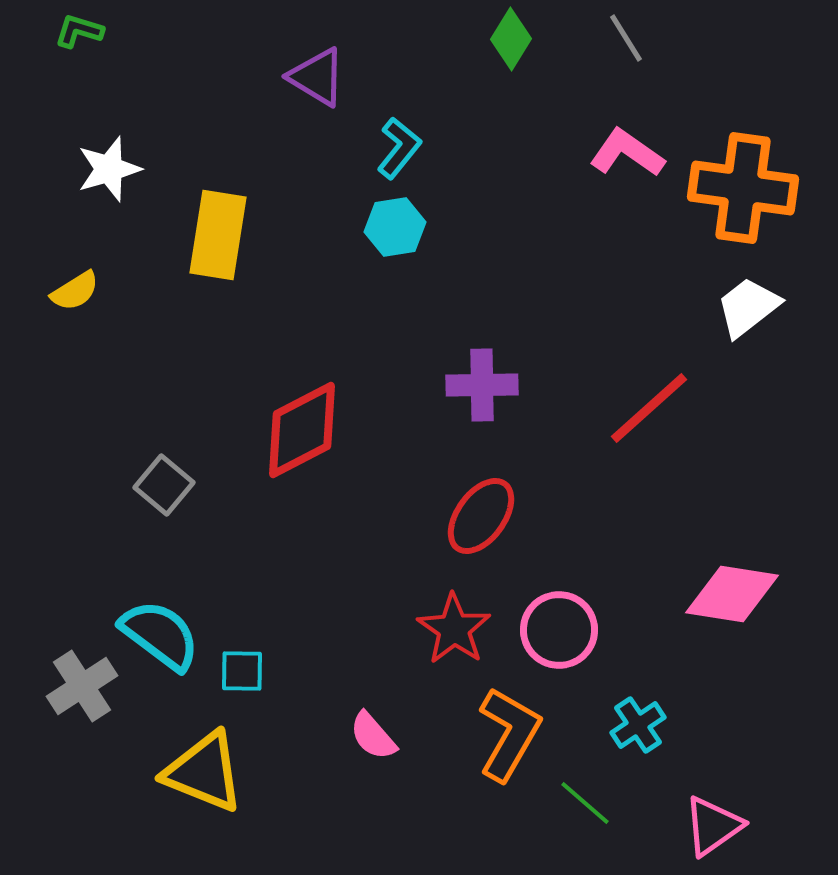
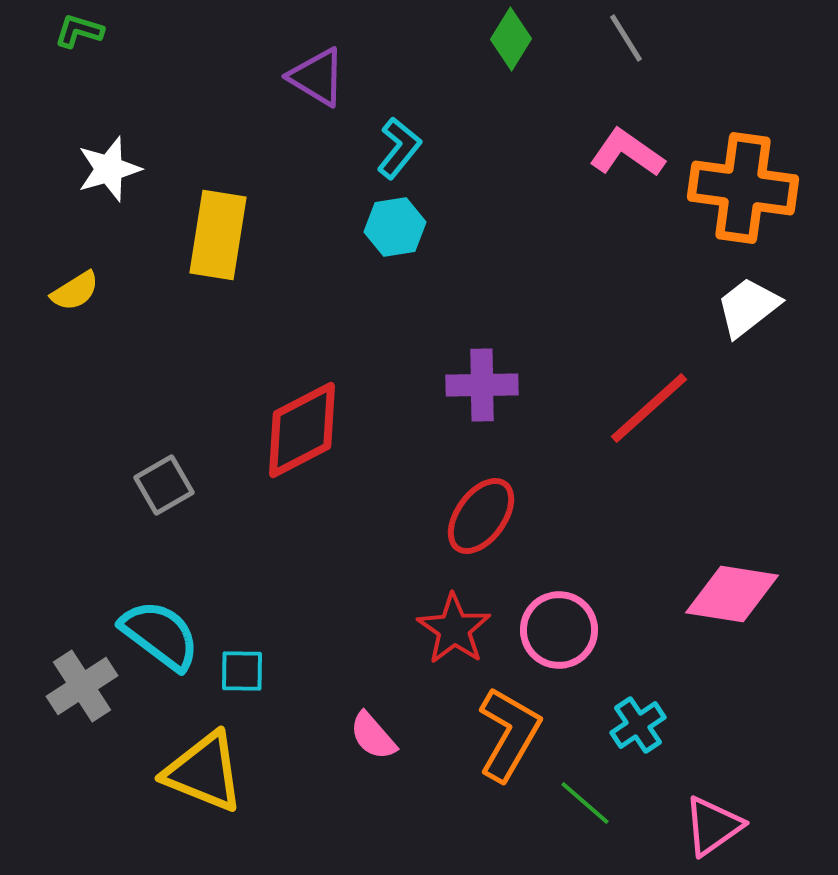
gray square: rotated 20 degrees clockwise
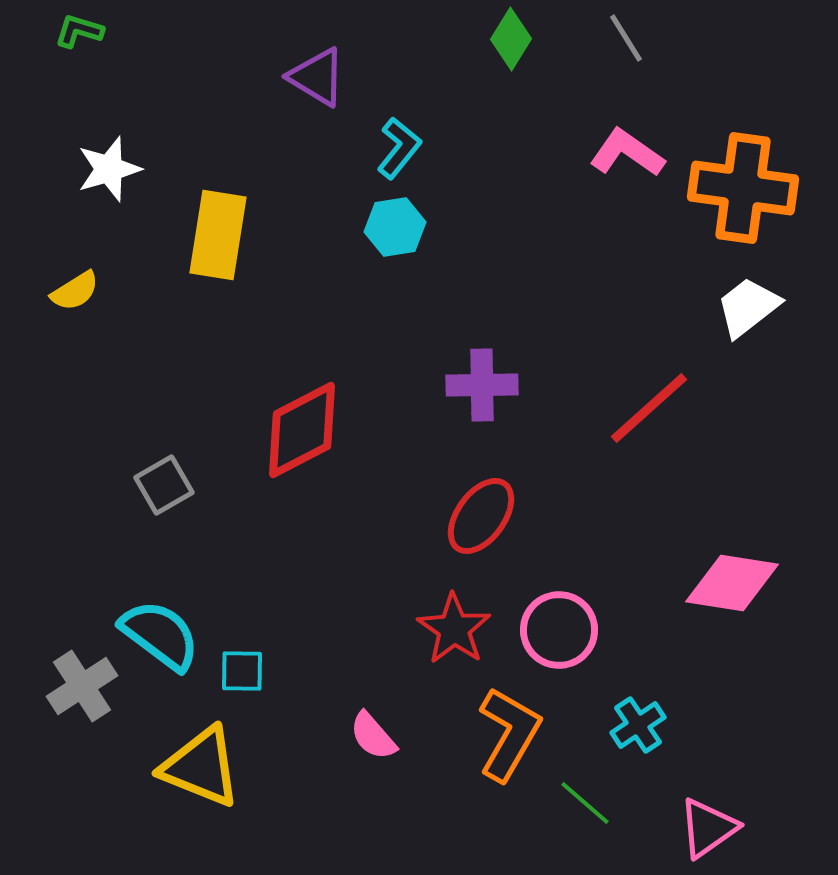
pink diamond: moved 11 px up
yellow triangle: moved 3 px left, 5 px up
pink triangle: moved 5 px left, 2 px down
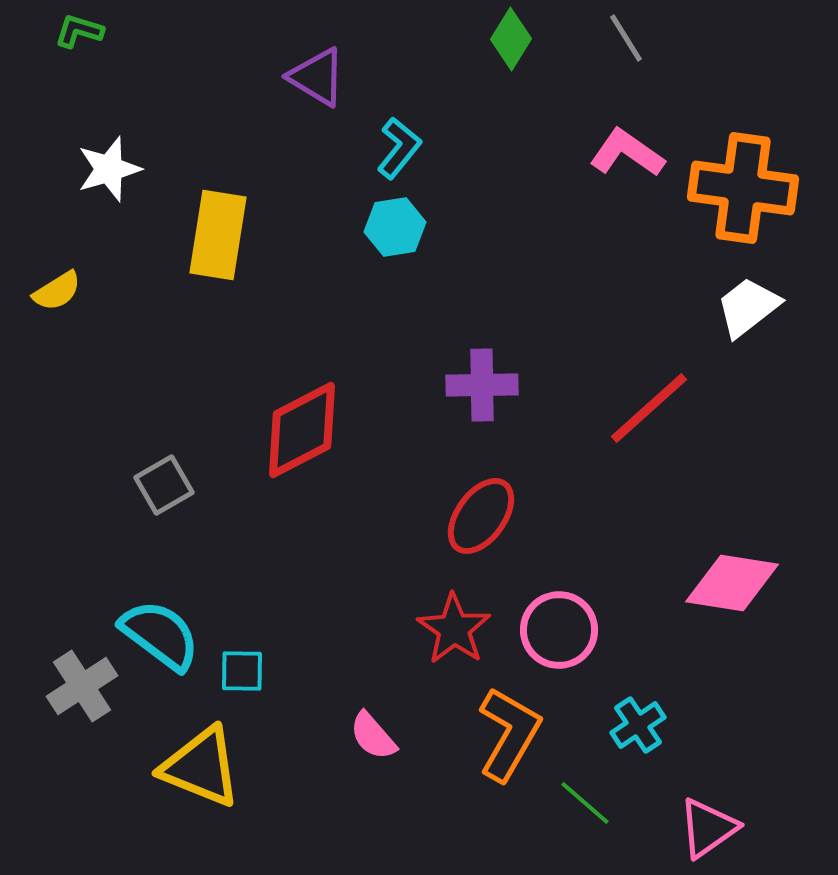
yellow semicircle: moved 18 px left
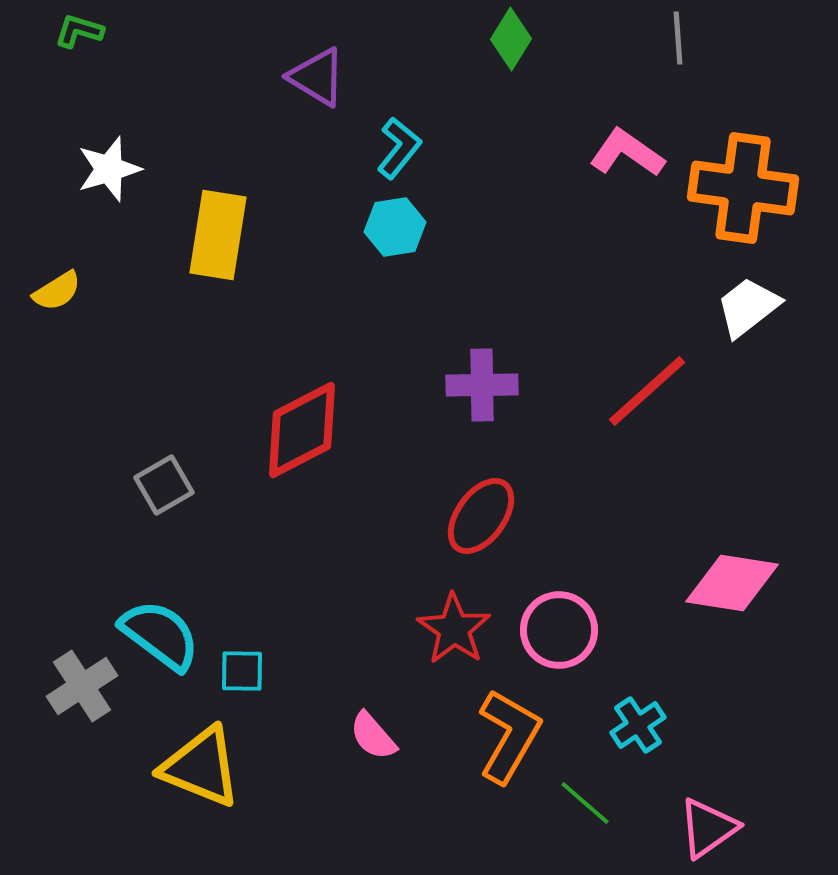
gray line: moved 52 px right; rotated 28 degrees clockwise
red line: moved 2 px left, 17 px up
orange L-shape: moved 2 px down
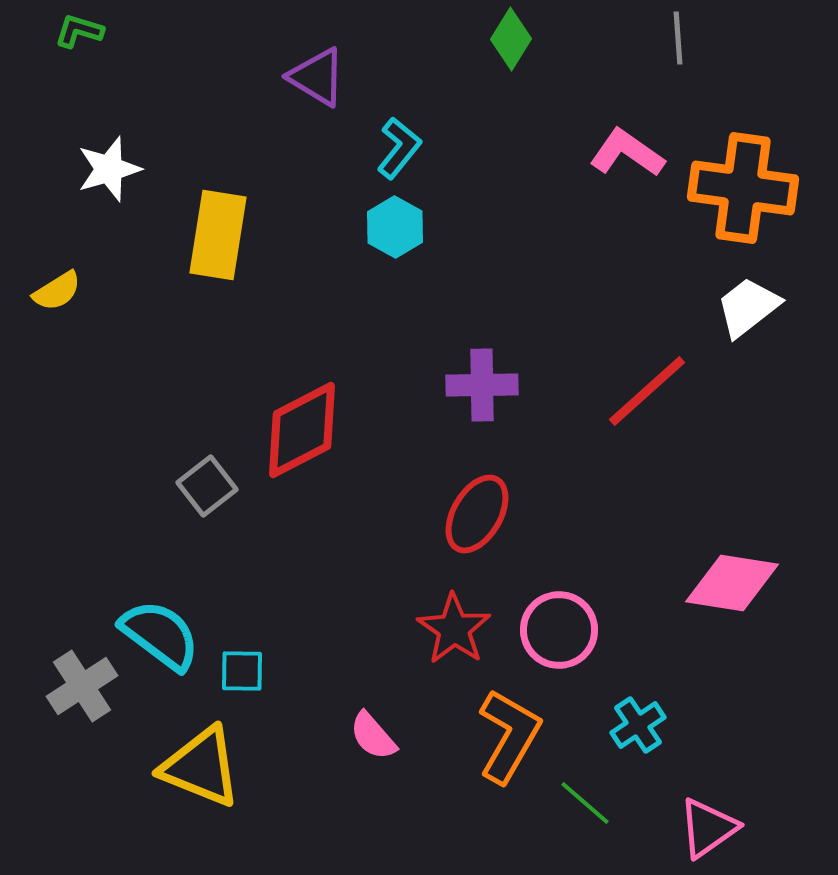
cyan hexagon: rotated 22 degrees counterclockwise
gray square: moved 43 px right, 1 px down; rotated 8 degrees counterclockwise
red ellipse: moved 4 px left, 2 px up; rotated 6 degrees counterclockwise
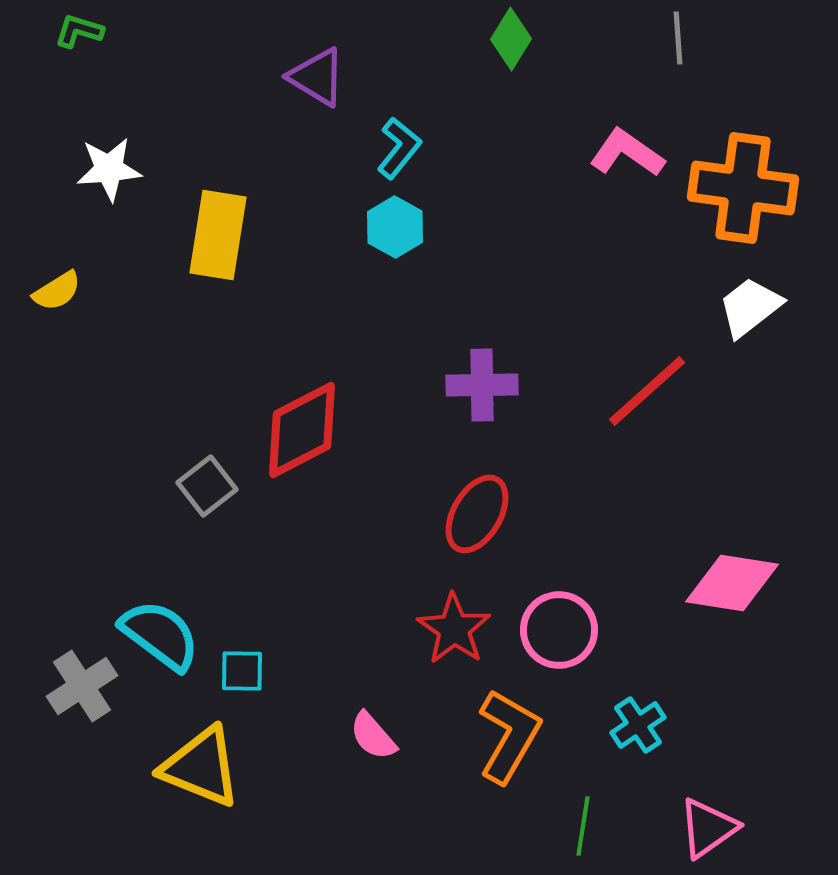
white star: rotated 12 degrees clockwise
white trapezoid: moved 2 px right
green line: moved 2 px left, 23 px down; rotated 58 degrees clockwise
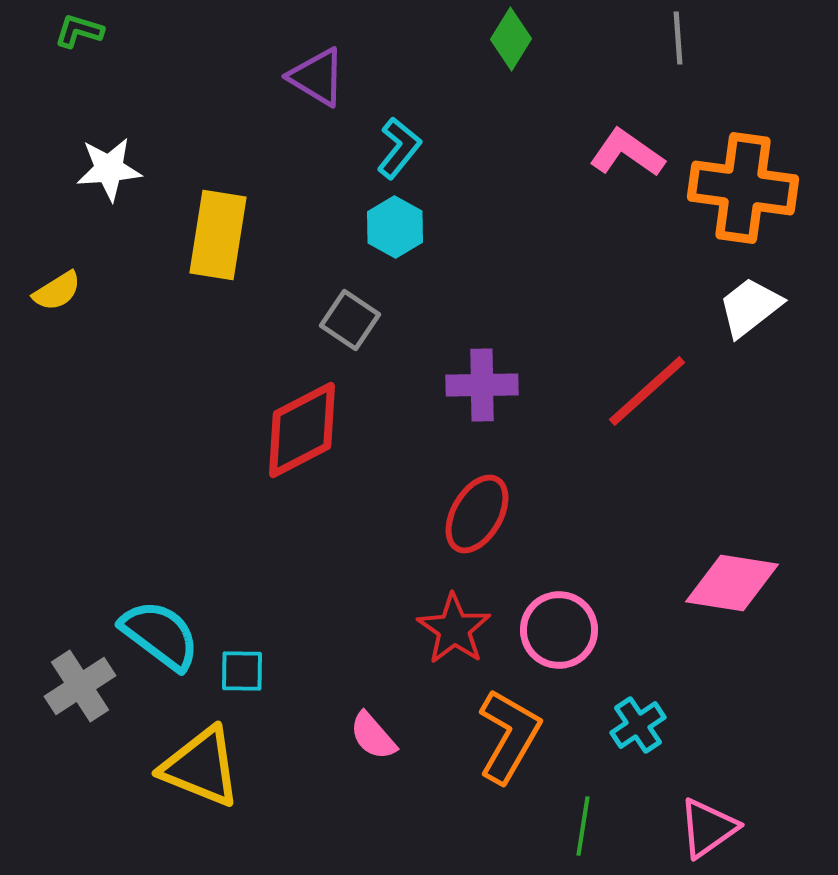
gray square: moved 143 px right, 166 px up; rotated 18 degrees counterclockwise
gray cross: moved 2 px left
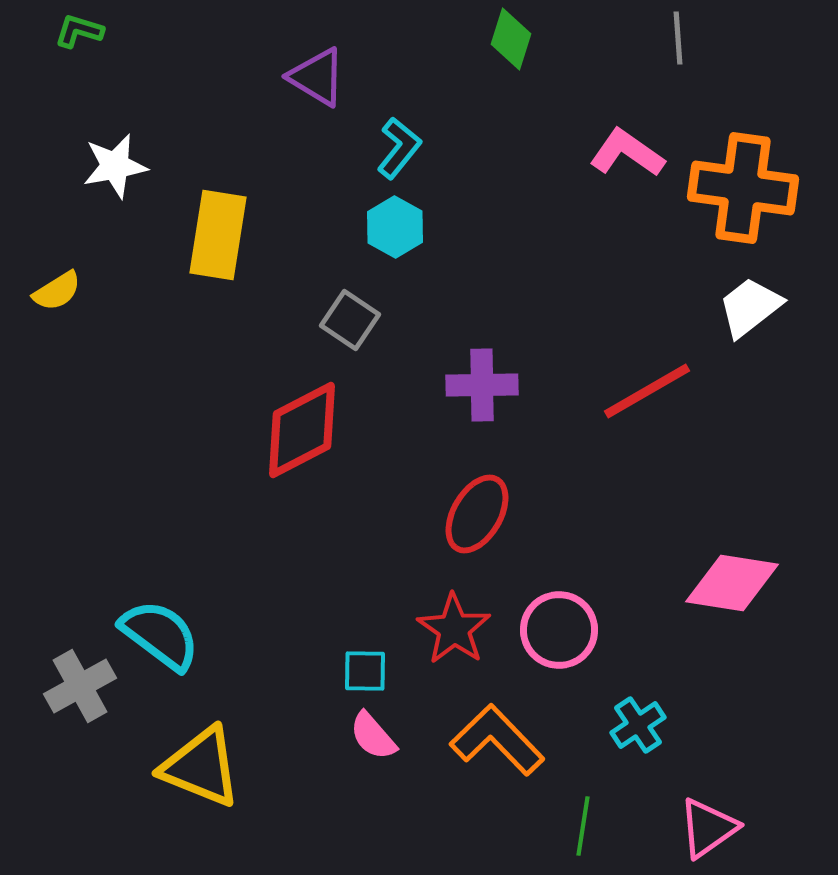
green diamond: rotated 14 degrees counterclockwise
white star: moved 6 px right, 3 px up; rotated 6 degrees counterclockwise
red line: rotated 12 degrees clockwise
cyan square: moved 123 px right
gray cross: rotated 4 degrees clockwise
orange L-shape: moved 12 px left, 4 px down; rotated 74 degrees counterclockwise
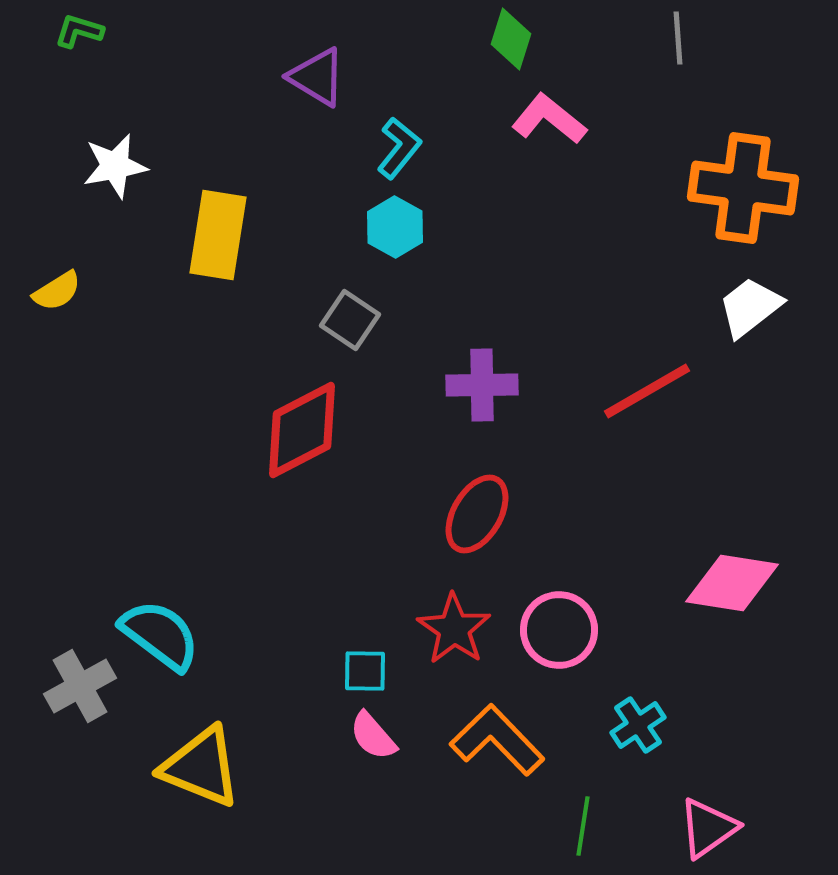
pink L-shape: moved 78 px left, 34 px up; rotated 4 degrees clockwise
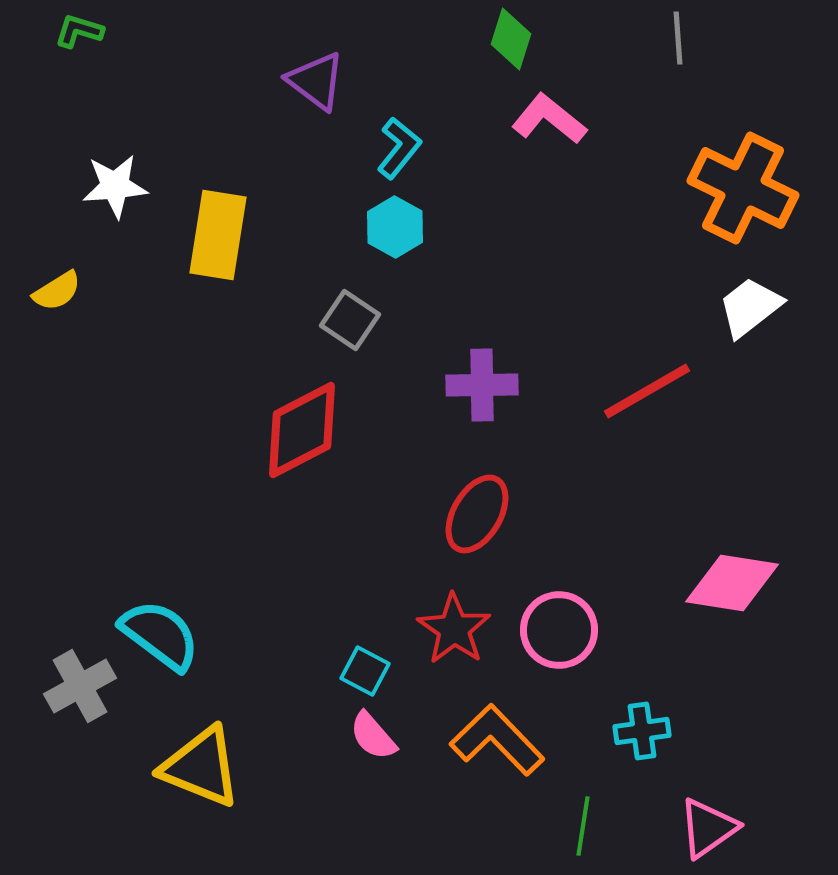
purple triangle: moved 1 px left, 4 px down; rotated 6 degrees clockwise
white star: moved 20 px down; rotated 6 degrees clockwise
orange cross: rotated 18 degrees clockwise
cyan square: rotated 27 degrees clockwise
cyan cross: moved 4 px right, 6 px down; rotated 26 degrees clockwise
